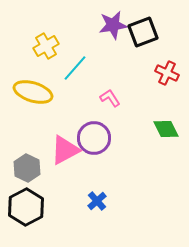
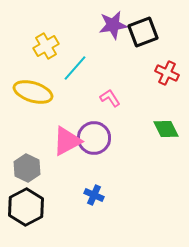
pink triangle: moved 2 px right, 9 px up
blue cross: moved 3 px left, 6 px up; rotated 24 degrees counterclockwise
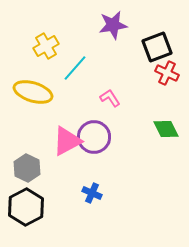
black square: moved 14 px right, 15 px down
purple circle: moved 1 px up
blue cross: moved 2 px left, 2 px up
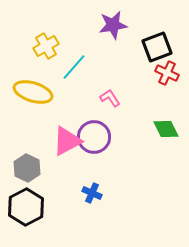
cyan line: moved 1 px left, 1 px up
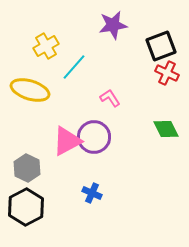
black square: moved 4 px right, 1 px up
yellow ellipse: moved 3 px left, 2 px up
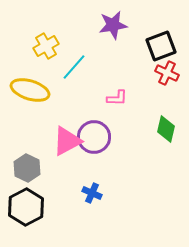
pink L-shape: moved 7 px right; rotated 125 degrees clockwise
green diamond: rotated 40 degrees clockwise
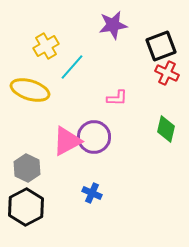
cyan line: moved 2 px left
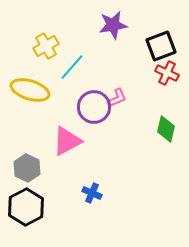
pink L-shape: rotated 25 degrees counterclockwise
purple circle: moved 30 px up
